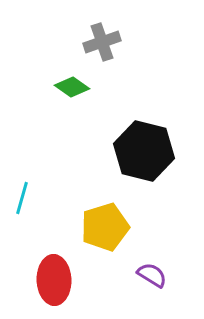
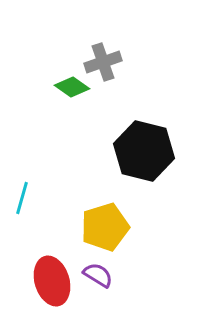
gray cross: moved 1 px right, 20 px down
purple semicircle: moved 54 px left
red ellipse: moved 2 px left, 1 px down; rotated 15 degrees counterclockwise
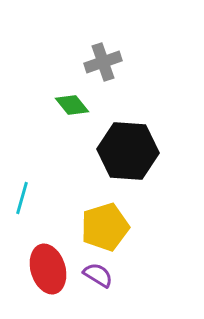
green diamond: moved 18 px down; rotated 16 degrees clockwise
black hexagon: moved 16 px left; rotated 10 degrees counterclockwise
red ellipse: moved 4 px left, 12 px up
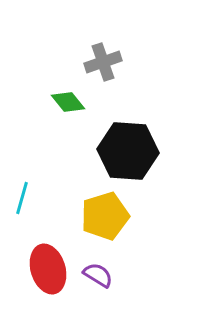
green diamond: moved 4 px left, 3 px up
yellow pentagon: moved 11 px up
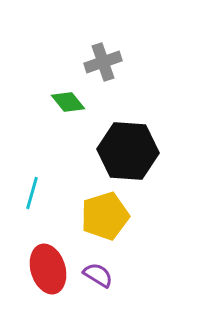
cyan line: moved 10 px right, 5 px up
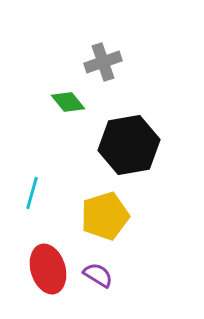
black hexagon: moved 1 px right, 6 px up; rotated 14 degrees counterclockwise
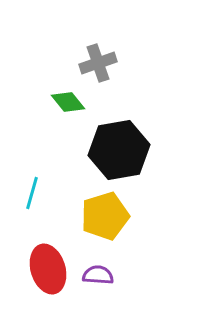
gray cross: moved 5 px left, 1 px down
black hexagon: moved 10 px left, 5 px down
purple semicircle: rotated 28 degrees counterclockwise
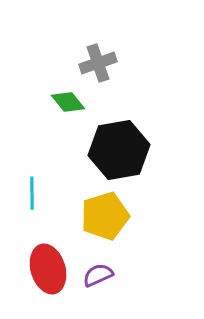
cyan line: rotated 16 degrees counterclockwise
purple semicircle: rotated 28 degrees counterclockwise
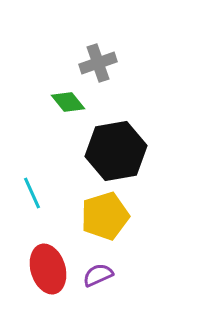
black hexagon: moved 3 px left, 1 px down
cyan line: rotated 24 degrees counterclockwise
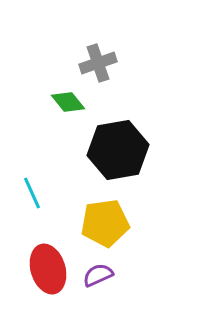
black hexagon: moved 2 px right, 1 px up
yellow pentagon: moved 7 px down; rotated 9 degrees clockwise
